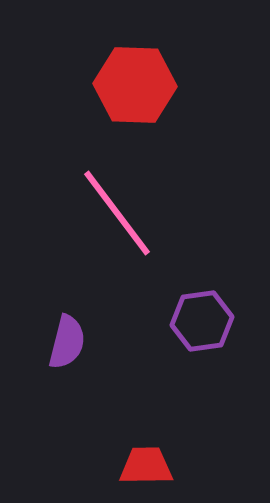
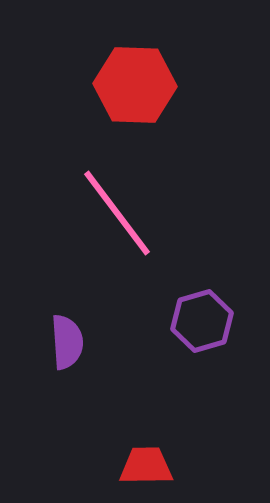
purple hexagon: rotated 8 degrees counterclockwise
purple semicircle: rotated 18 degrees counterclockwise
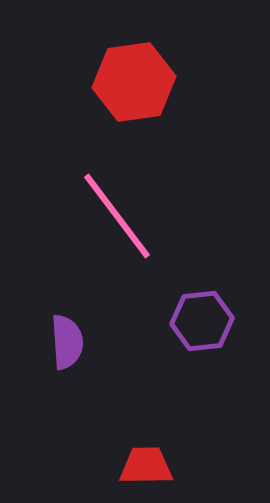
red hexagon: moved 1 px left, 3 px up; rotated 10 degrees counterclockwise
pink line: moved 3 px down
purple hexagon: rotated 10 degrees clockwise
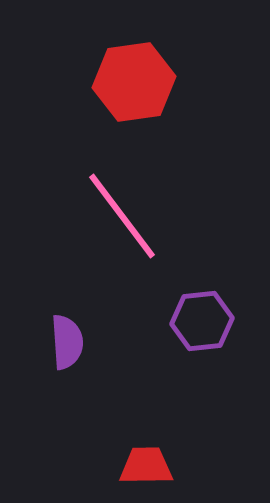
pink line: moved 5 px right
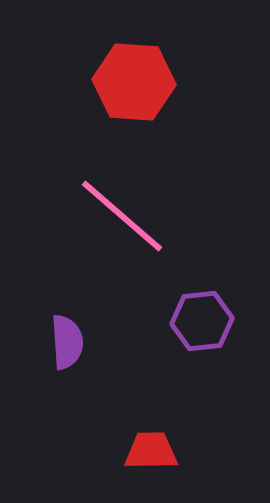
red hexagon: rotated 12 degrees clockwise
pink line: rotated 12 degrees counterclockwise
red trapezoid: moved 5 px right, 15 px up
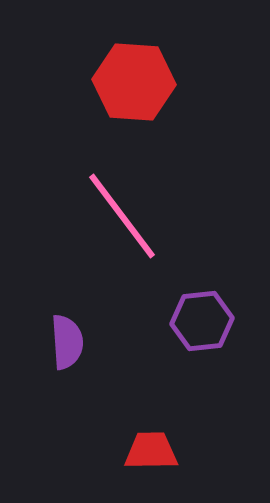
pink line: rotated 12 degrees clockwise
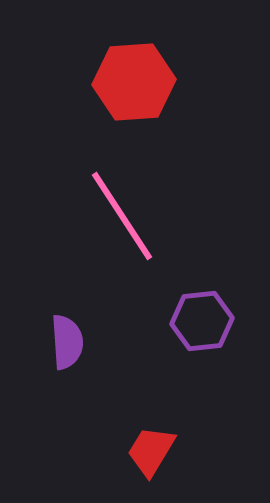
red hexagon: rotated 8 degrees counterclockwise
pink line: rotated 4 degrees clockwise
red trapezoid: rotated 58 degrees counterclockwise
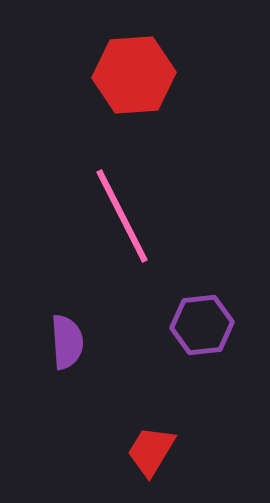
red hexagon: moved 7 px up
pink line: rotated 6 degrees clockwise
purple hexagon: moved 4 px down
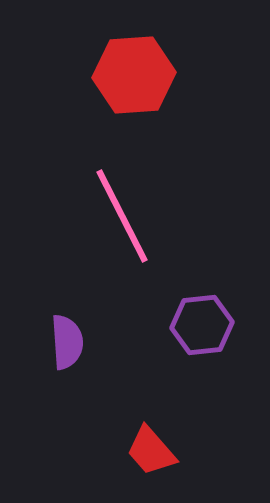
red trapezoid: rotated 72 degrees counterclockwise
